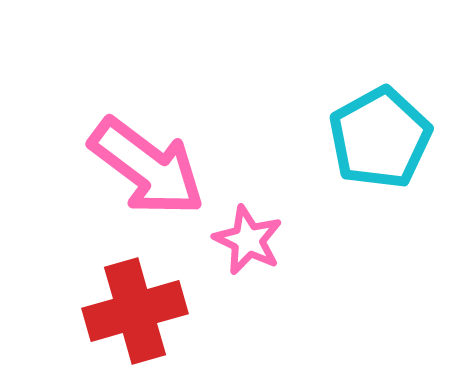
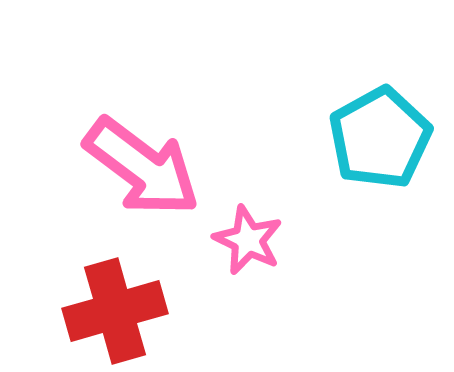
pink arrow: moved 5 px left
red cross: moved 20 px left
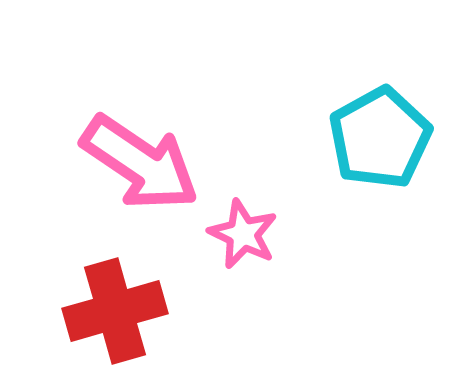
pink arrow: moved 2 px left, 4 px up; rotated 3 degrees counterclockwise
pink star: moved 5 px left, 6 px up
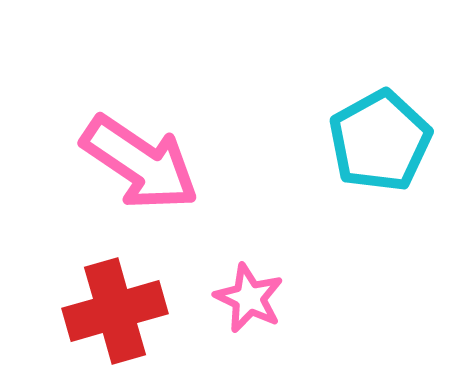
cyan pentagon: moved 3 px down
pink star: moved 6 px right, 64 px down
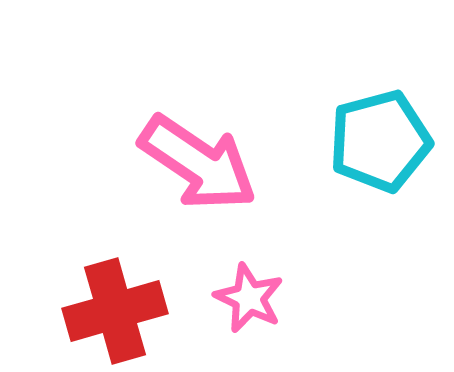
cyan pentagon: rotated 14 degrees clockwise
pink arrow: moved 58 px right
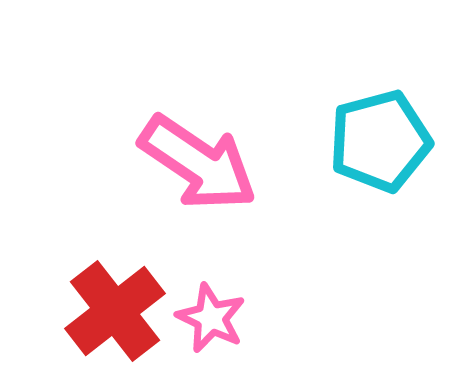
pink star: moved 38 px left, 20 px down
red cross: rotated 22 degrees counterclockwise
